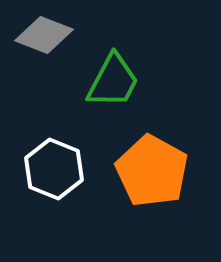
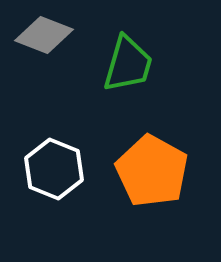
green trapezoid: moved 15 px right, 17 px up; rotated 12 degrees counterclockwise
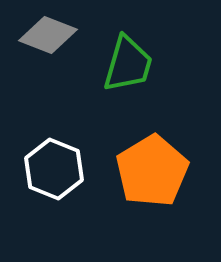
gray diamond: moved 4 px right
orange pentagon: rotated 12 degrees clockwise
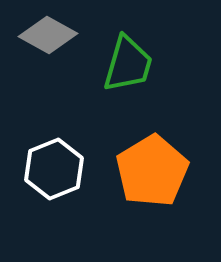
gray diamond: rotated 8 degrees clockwise
white hexagon: rotated 16 degrees clockwise
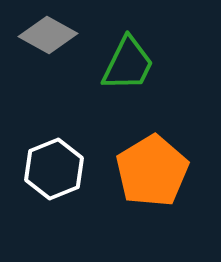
green trapezoid: rotated 10 degrees clockwise
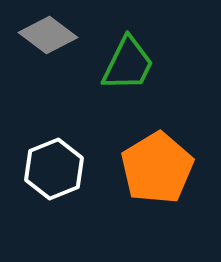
gray diamond: rotated 8 degrees clockwise
orange pentagon: moved 5 px right, 3 px up
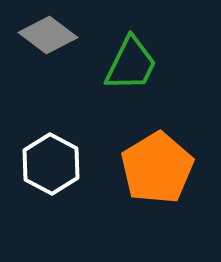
green trapezoid: moved 3 px right
white hexagon: moved 3 px left, 5 px up; rotated 10 degrees counterclockwise
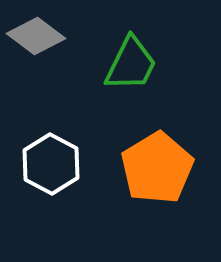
gray diamond: moved 12 px left, 1 px down
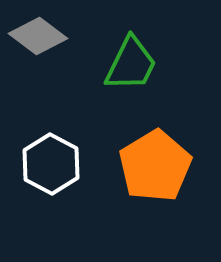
gray diamond: moved 2 px right
orange pentagon: moved 2 px left, 2 px up
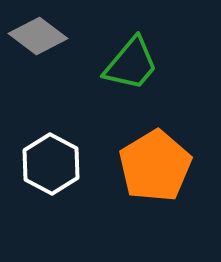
green trapezoid: rotated 14 degrees clockwise
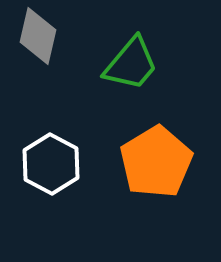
gray diamond: rotated 66 degrees clockwise
orange pentagon: moved 1 px right, 4 px up
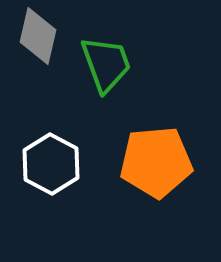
green trapezoid: moved 25 px left; rotated 60 degrees counterclockwise
orange pentagon: rotated 26 degrees clockwise
